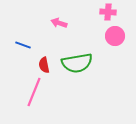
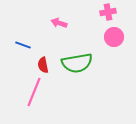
pink cross: rotated 14 degrees counterclockwise
pink circle: moved 1 px left, 1 px down
red semicircle: moved 1 px left
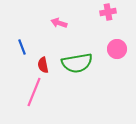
pink circle: moved 3 px right, 12 px down
blue line: moved 1 px left, 2 px down; rotated 49 degrees clockwise
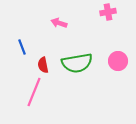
pink circle: moved 1 px right, 12 px down
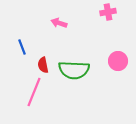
green semicircle: moved 3 px left, 7 px down; rotated 12 degrees clockwise
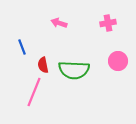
pink cross: moved 11 px down
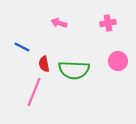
blue line: rotated 42 degrees counterclockwise
red semicircle: moved 1 px right, 1 px up
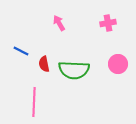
pink arrow: rotated 42 degrees clockwise
blue line: moved 1 px left, 4 px down
pink circle: moved 3 px down
pink line: moved 10 px down; rotated 20 degrees counterclockwise
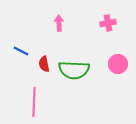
pink arrow: rotated 28 degrees clockwise
